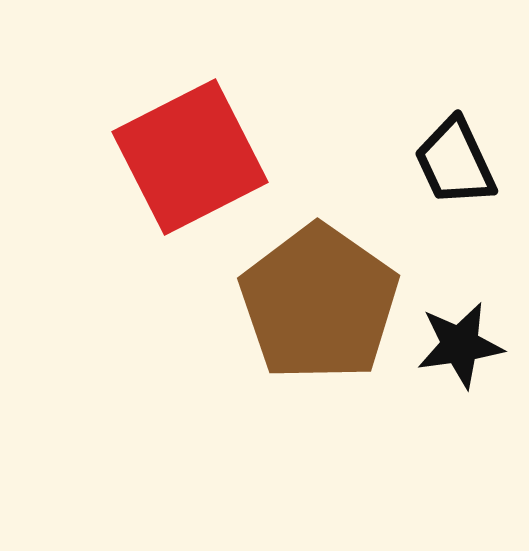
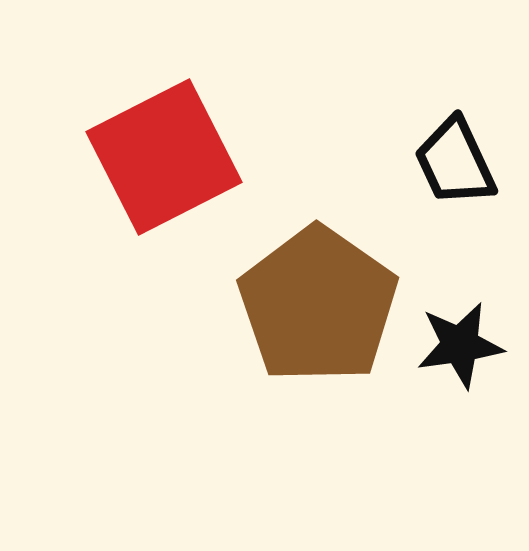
red square: moved 26 px left
brown pentagon: moved 1 px left, 2 px down
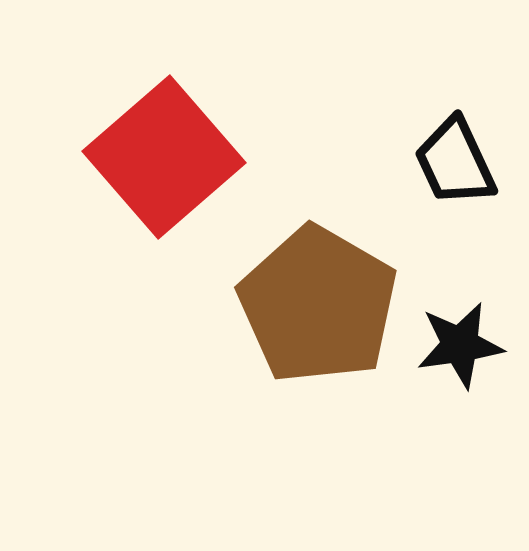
red square: rotated 14 degrees counterclockwise
brown pentagon: rotated 5 degrees counterclockwise
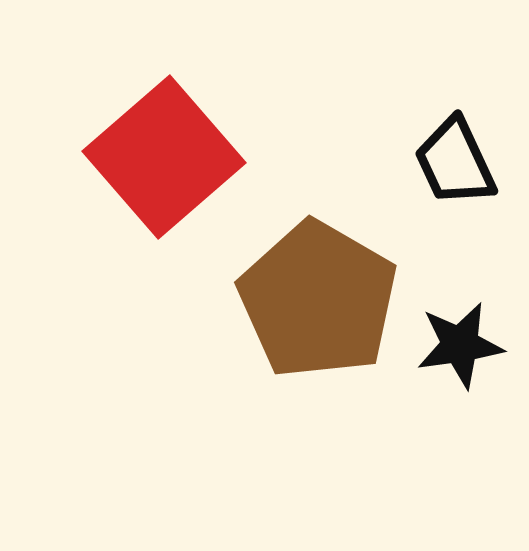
brown pentagon: moved 5 px up
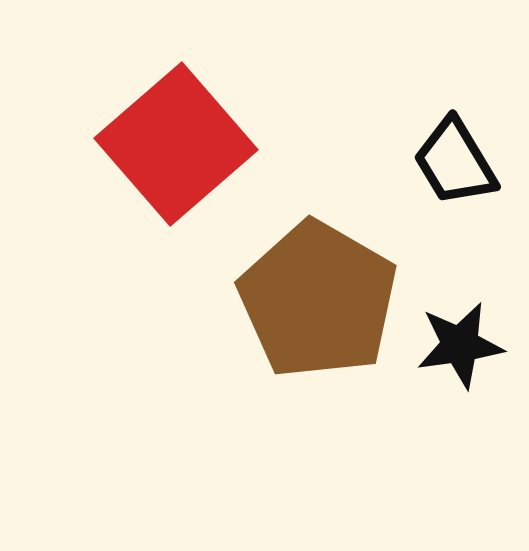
red square: moved 12 px right, 13 px up
black trapezoid: rotated 6 degrees counterclockwise
